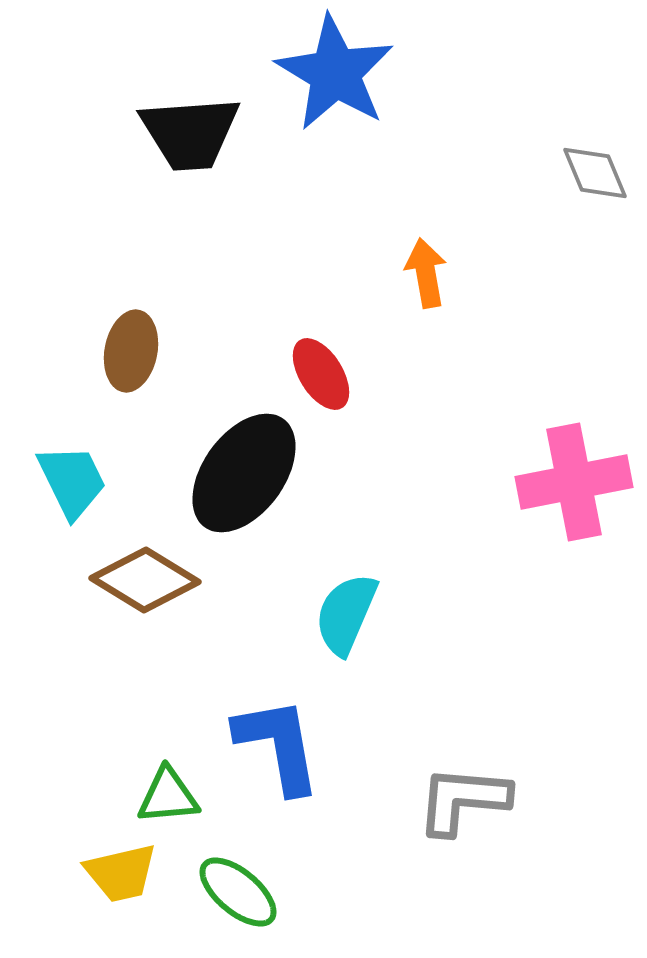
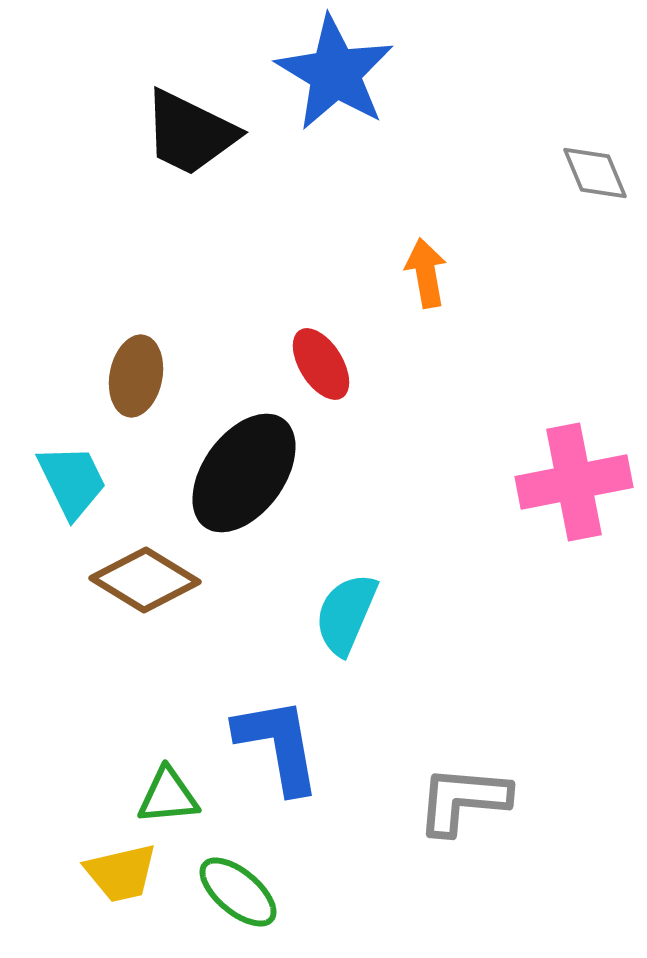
black trapezoid: rotated 30 degrees clockwise
brown ellipse: moved 5 px right, 25 px down
red ellipse: moved 10 px up
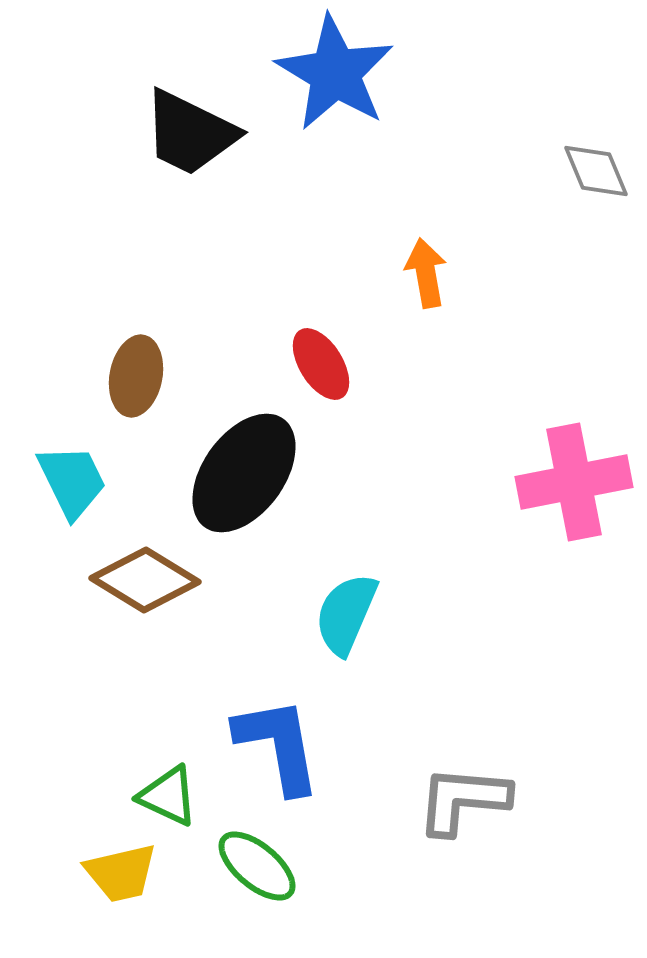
gray diamond: moved 1 px right, 2 px up
green triangle: rotated 30 degrees clockwise
green ellipse: moved 19 px right, 26 px up
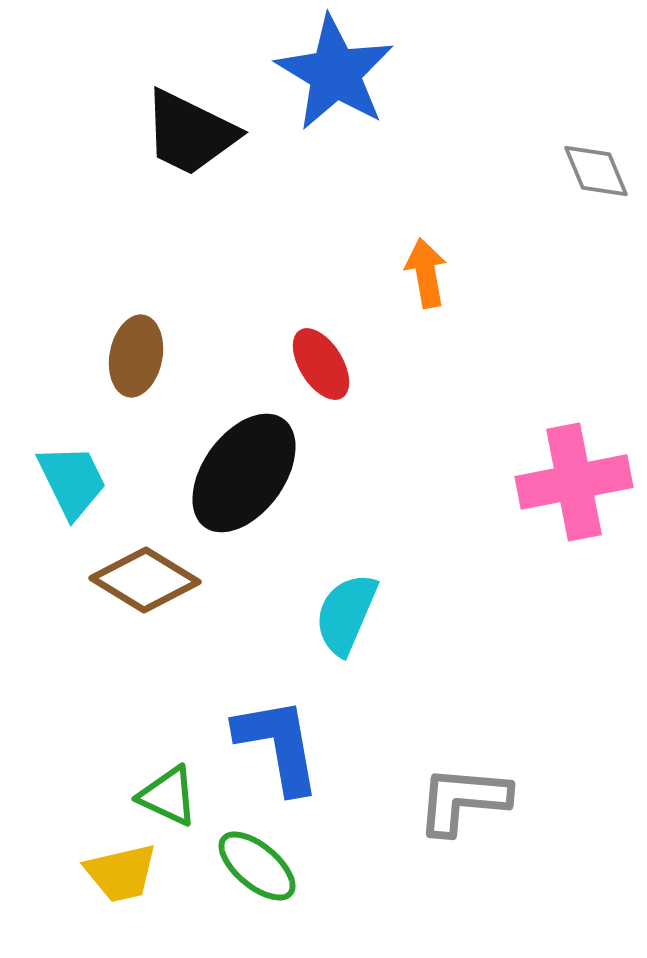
brown ellipse: moved 20 px up
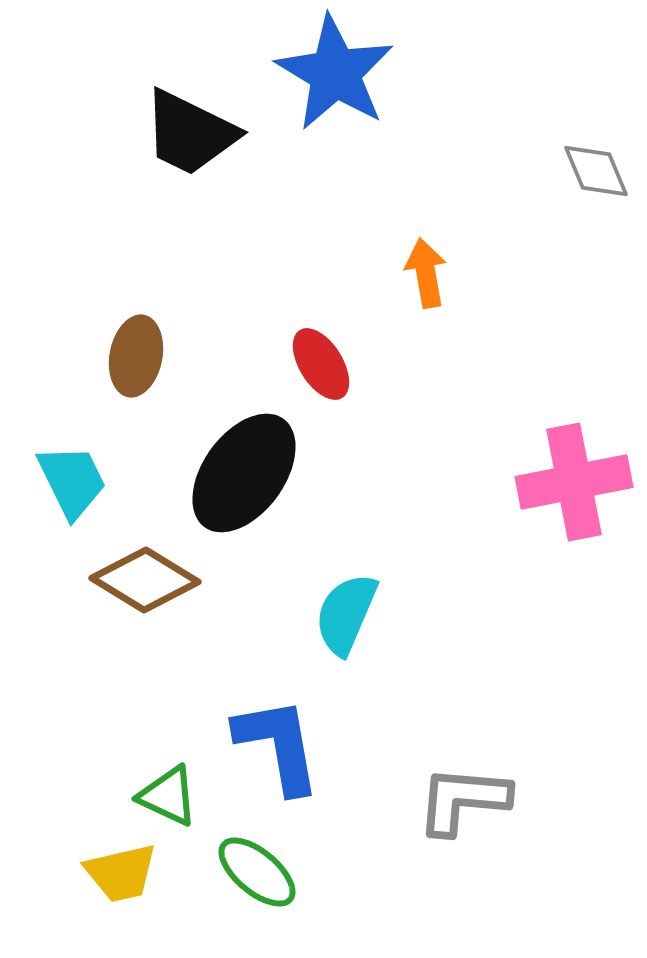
green ellipse: moved 6 px down
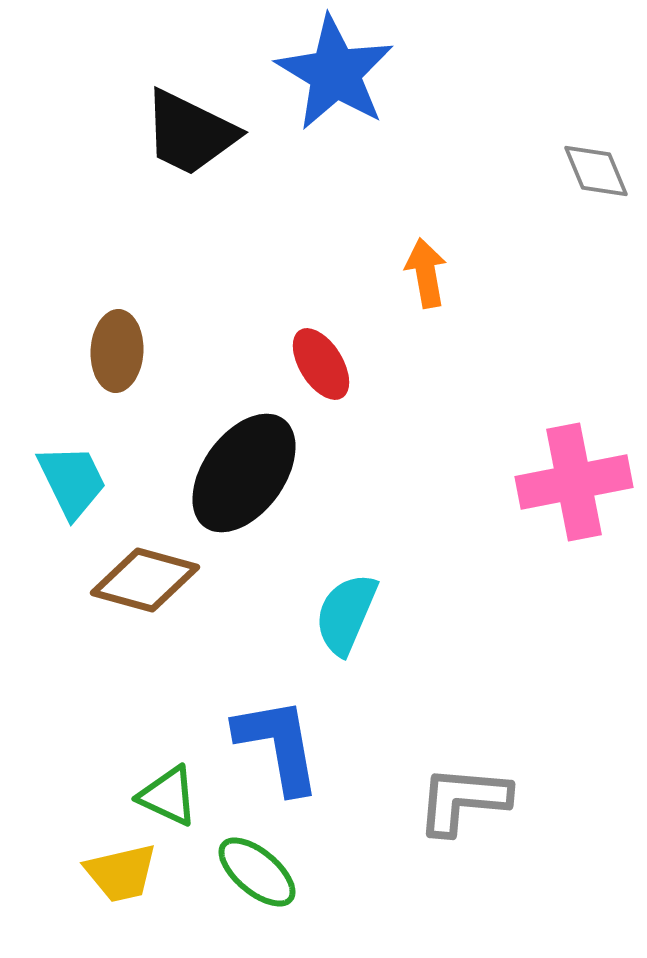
brown ellipse: moved 19 px left, 5 px up; rotated 8 degrees counterclockwise
brown diamond: rotated 16 degrees counterclockwise
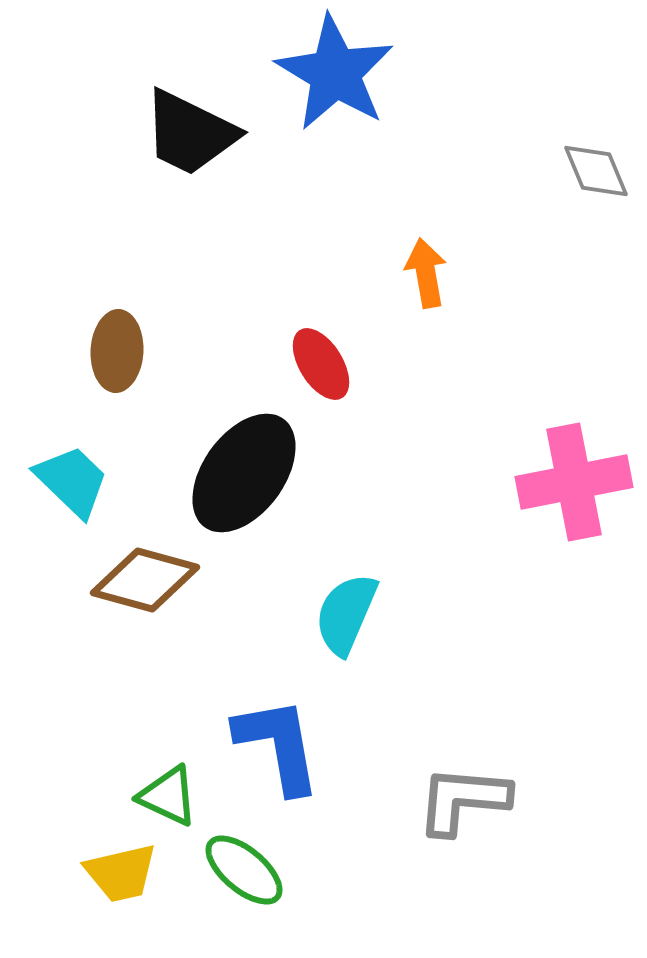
cyan trapezoid: rotated 20 degrees counterclockwise
green ellipse: moved 13 px left, 2 px up
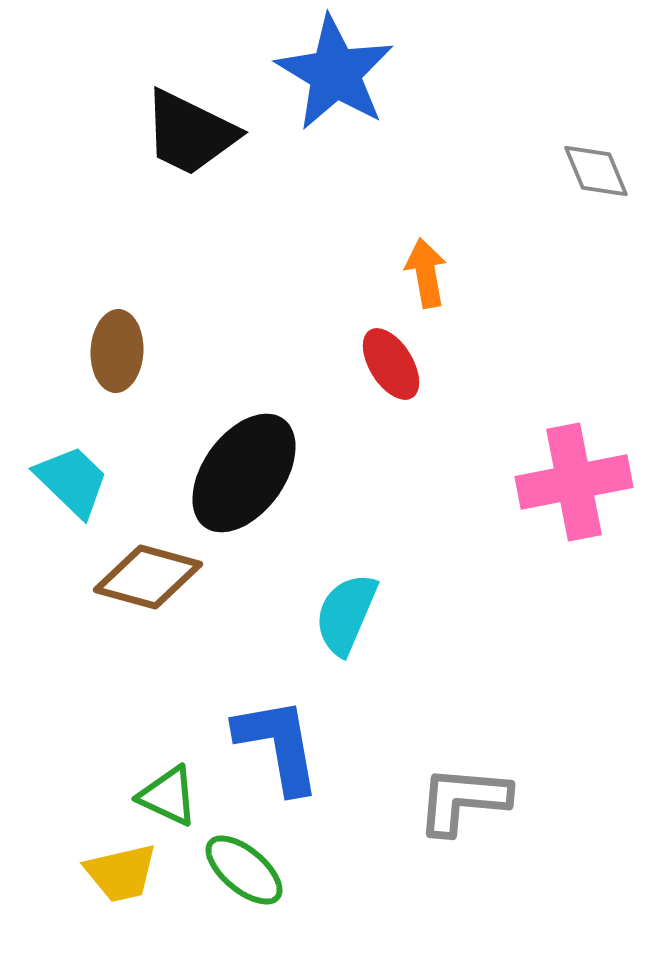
red ellipse: moved 70 px right
brown diamond: moved 3 px right, 3 px up
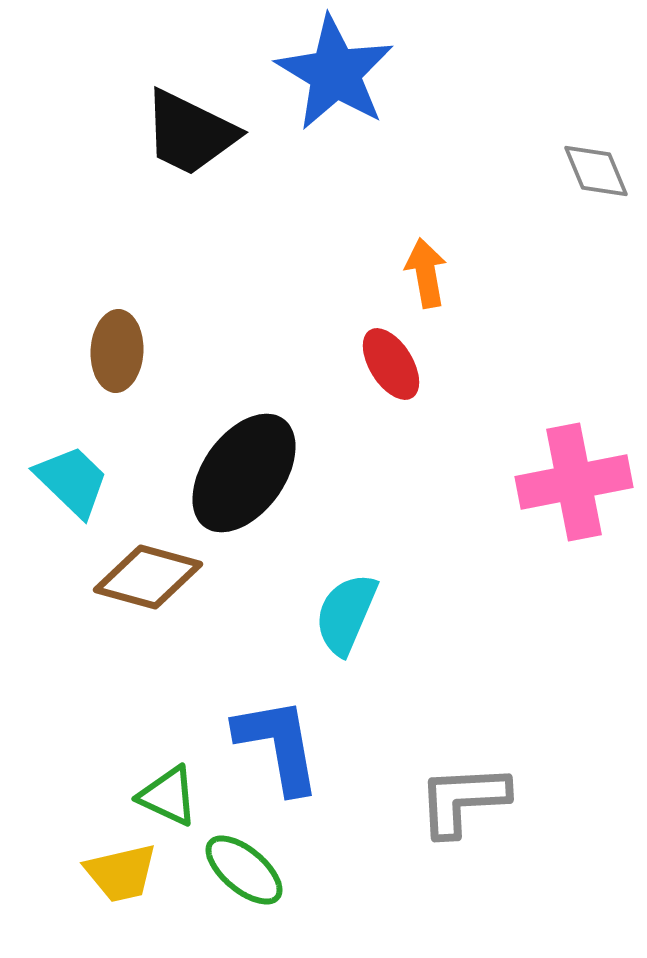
gray L-shape: rotated 8 degrees counterclockwise
